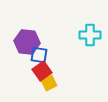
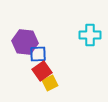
purple hexagon: moved 2 px left
blue square: moved 1 px left, 1 px up; rotated 12 degrees counterclockwise
yellow square: moved 1 px right
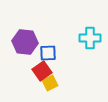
cyan cross: moved 3 px down
blue square: moved 10 px right, 1 px up
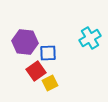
cyan cross: rotated 30 degrees counterclockwise
red square: moved 6 px left
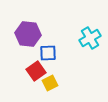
purple hexagon: moved 3 px right, 8 px up
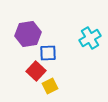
purple hexagon: rotated 15 degrees counterclockwise
red square: rotated 12 degrees counterclockwise
yellow square: moved 3 px down
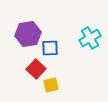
blue square: moved 2 px right, 5 px up
red square: moved 2 px up
yellow square: moved 1 px right, 1 px up; rotated 14 degrees clockwise
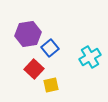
cyan cross: moved 19 px down
blue square: rotated 36 degrees counterclockwise
red square: moved 2 px left
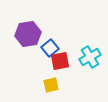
red square: moved 26 px right, 8 px up; rotated 36 degrees clockwise
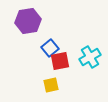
purple hexagon: moved 13 px up
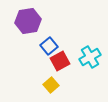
blue square: moved 1 px left, 2 px up
red square: rotated 18 degrees counterclockwise
yellow square: rotated 28 degrees counterclockwise
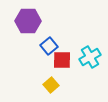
purple hexagon: rotated 10 degrees clockwise
red square: moved 2 px right, 1 px up; rotated 30 degrees clockwise
